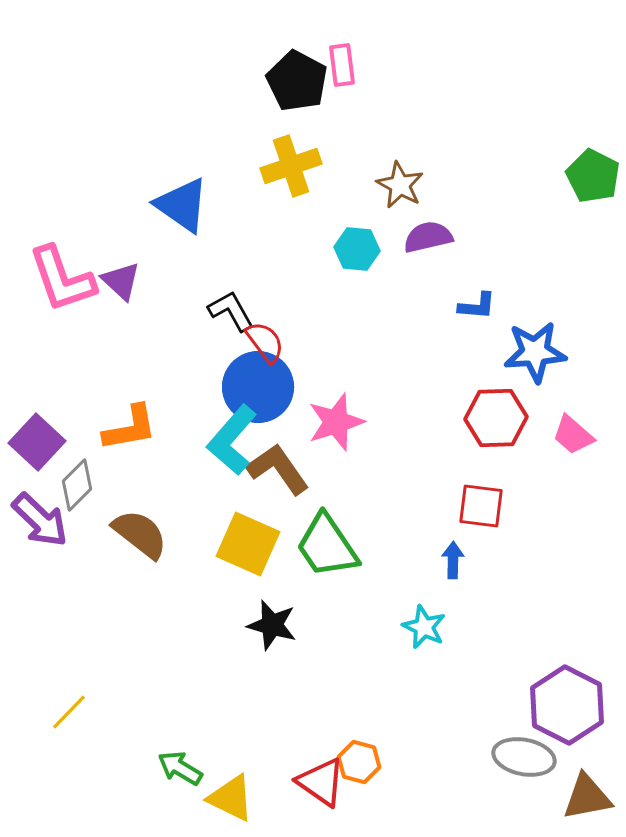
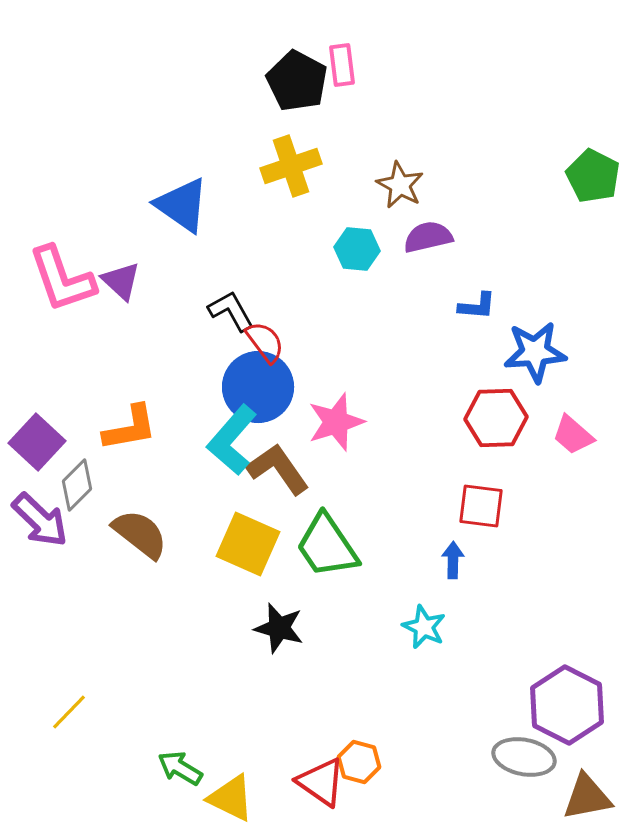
black star: moved 7 px right, 3 px down
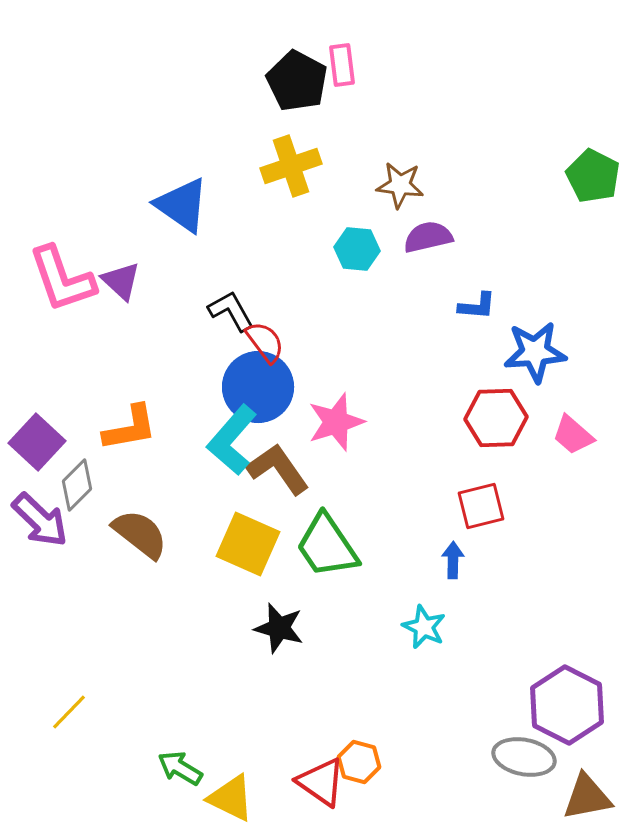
brown star: rotated 21 degrees counterclockwise
red square: rotated 21 degrees counterclockwise
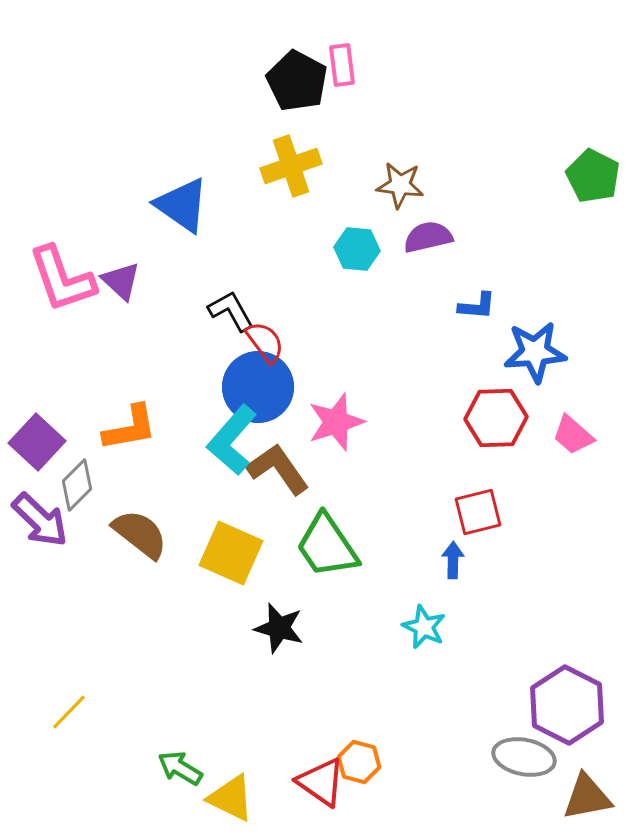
red square: moved 3 px left, 6 px down
yellow square: moved 17 px left, 9 px down
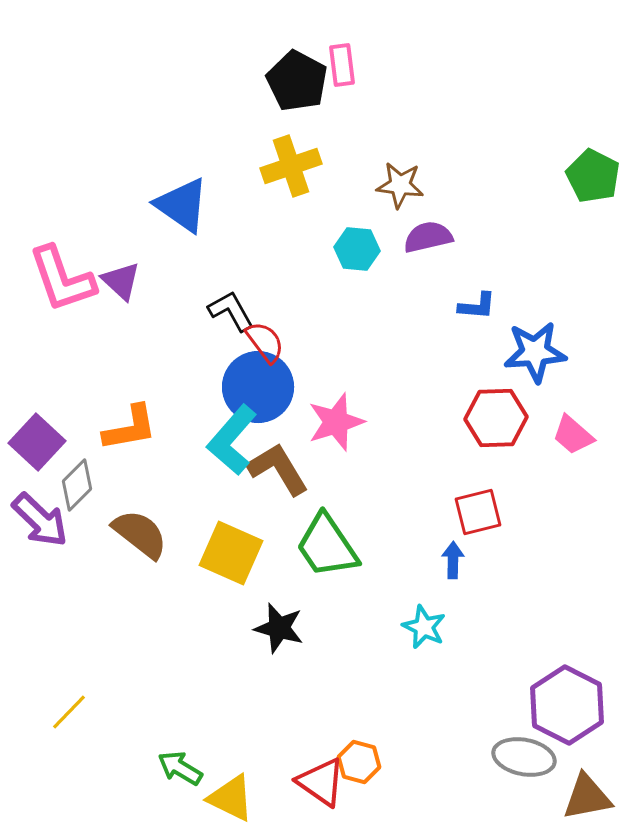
brown L-shape: rotated 4 degrees clockwise
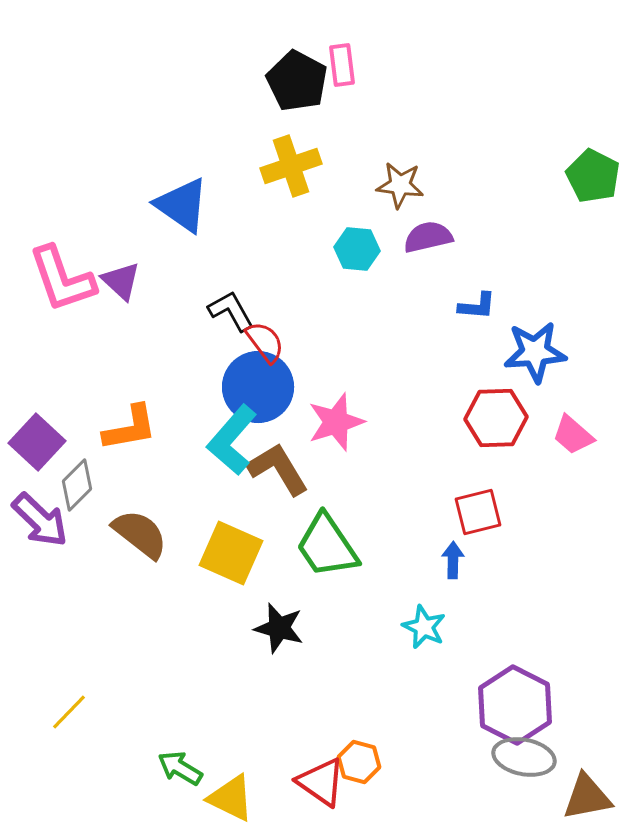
purple hexagon: moved 52 px left
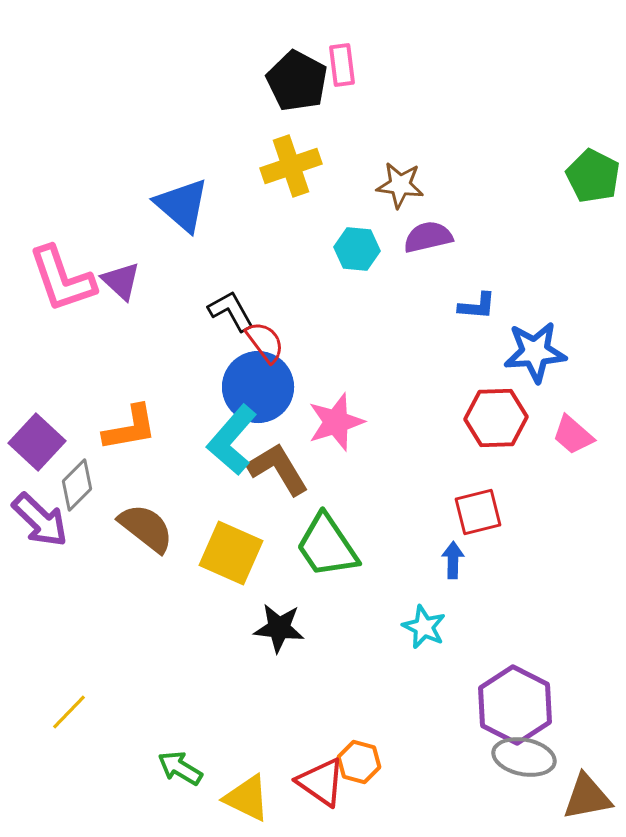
blue triangle: rotated 6 degrees clockwise
brown semicircle: moved 6 px right, 6 px up
black star: rotated 9 degrees counterclockwise
yellow triangle: moved 16 px right
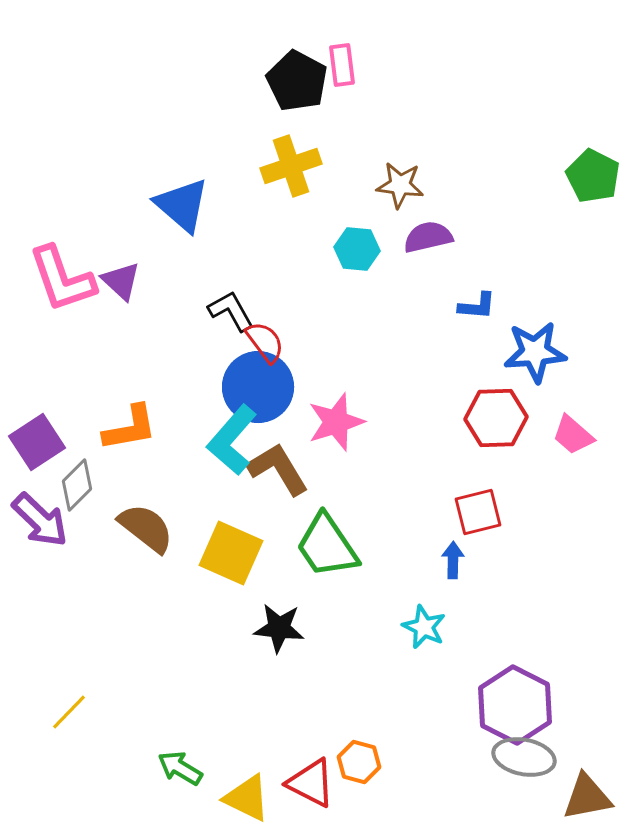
purple square: rotated 14 degrees clockwise
red triangle: moved 10 px left, 1 px down; rotated 8 degrees counterclockwise
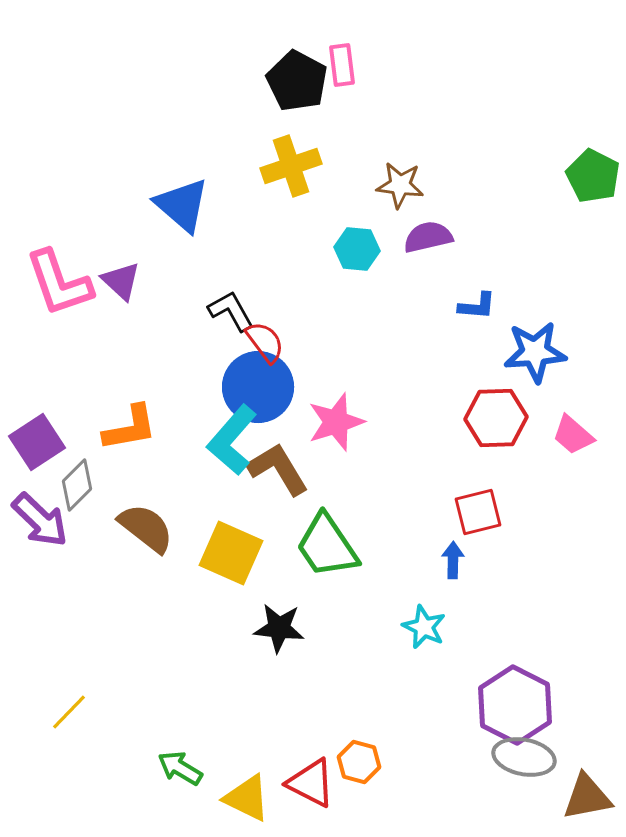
pink L-shape: moved 3 px left, 4 px down
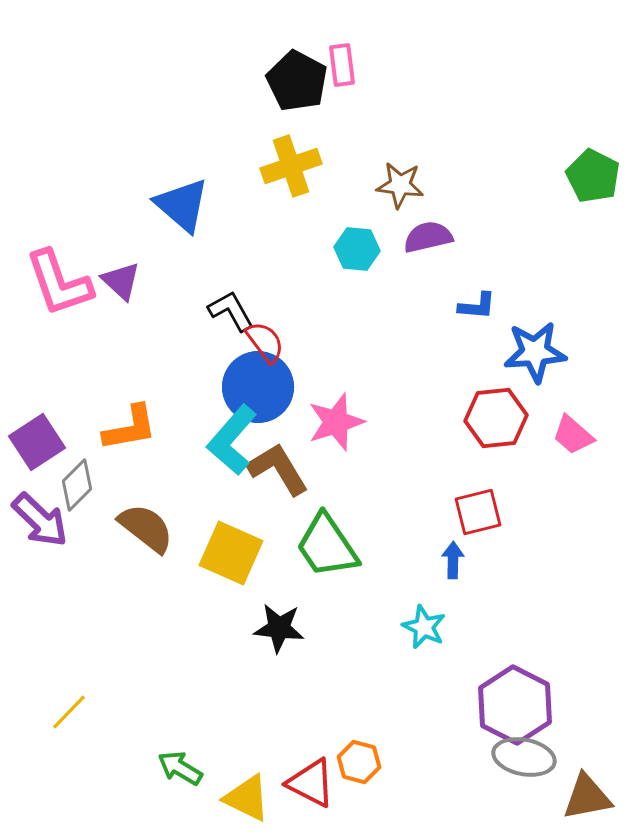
red hexagon: rotated 4 degrees counterclockwise
